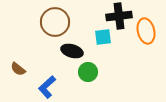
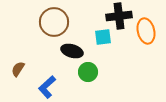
brown circle: moved 1 px left
brown semicircle: rotated 84 degrees clockwise
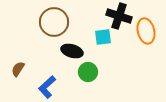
black cross: rotated 25 degrees clockwise
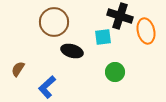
black cross: moved 1 px right
green circle: moved 27 px right
